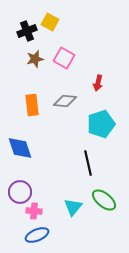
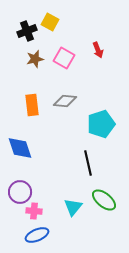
red arrow: moved 33 px up; rotated 35 degrees counterclockwise
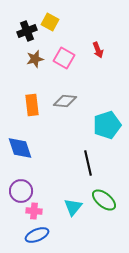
cyan pentagon: moved 6 px right, 1 px down
purple circle: moved 1 px right, 1 px up
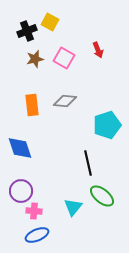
green ellipse: moved 2 px left, 4 px up
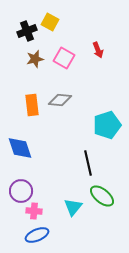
gray diamond: moved 5 px left, 1 px up
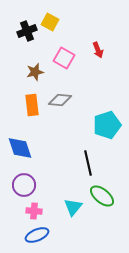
brown star: moved 13 px down
purple circle: moved 3 px right, 6 px up
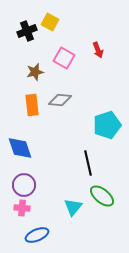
pink cross: moved 12 px left, 3 px up
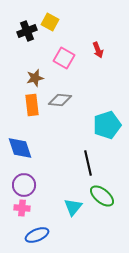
brown star: moved 6 px down
